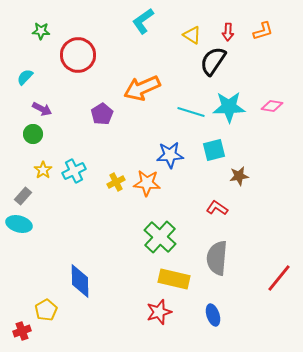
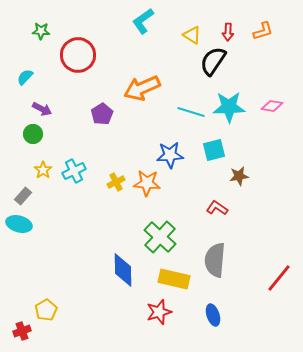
gray semicircle: moved 2 px left, 2 px down
blue diamond: moved 43 px right, 11 px up
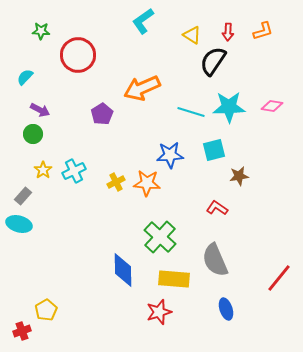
purple arrow: moved 2 px left, 1 px down
gray semicircle: rotated 28 degrees counterclockwise
yellow rectangle: rotated 8 degrees counterclockwise
blue ellipse: moved 13 px right, 6 px up
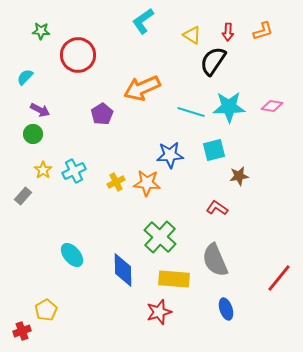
cyan ellipse: moved 53 px right, 31 px down; rotated 35 degrees clockwise
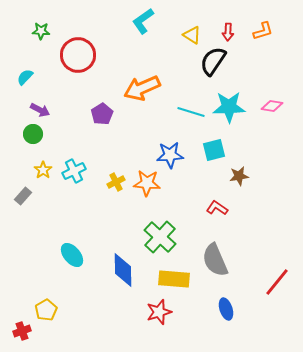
red line: moved 2 px left, 4 px down
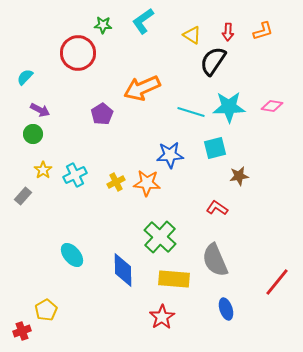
green star: moved 62 px right, 6 px up
red circle: moved 2 px up
cyan square: moved 1 px right, 2 px up
cyan cross: moved 1 px right, 4 px down
red star: moved 3 px right, 5 px down; rotated 15 degrees counterclockwise
